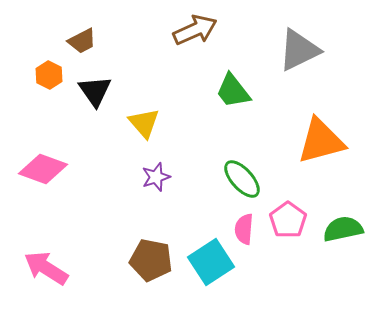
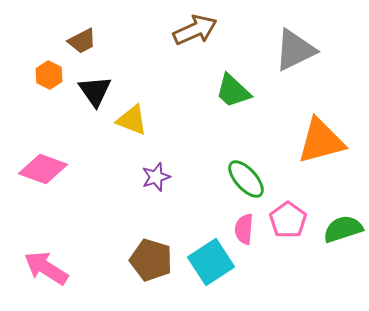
gray triangle: moved 4 px left
green trapezoid: rotated 9 degrees counterclockwise
yellow triangle: moved 12 px left, 3 px up; rotated 28 degrees counterclockwise
green ellipse: moved 4 px right
green semicircle: rotated 6 degrees counterclockwise
brown pentagon: rotated 6 degrees clockwise
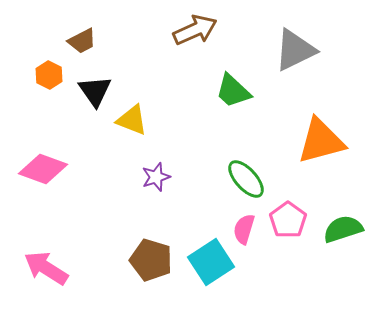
pink semicircle: rotated 12 degrees clockwise
